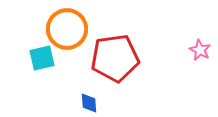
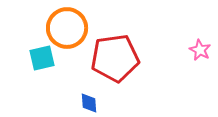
orange circle: moved 1 px up
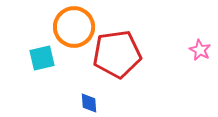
orange circle: moved 7 px right, 1 px up
red pentagon: moved 2 px right, 4 px up
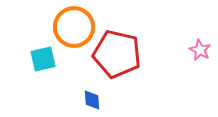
red pentagon: rotated 21 degrees clockwise
cyan square: moved 1 px right, 1 px down
blue diamond: moved 3 px right, 3 px up
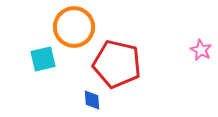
pink star: moved 1 px right
red pentagon: moved 10 px down
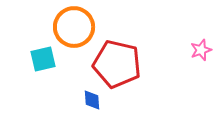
pink star: rotated 25 degrees clockwise
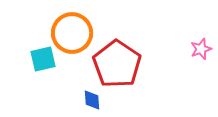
orange circle: moved 2 px left, 6 px down
pink star: moved 1 px up
red pentagon: rotated 21 degrees clockwise
